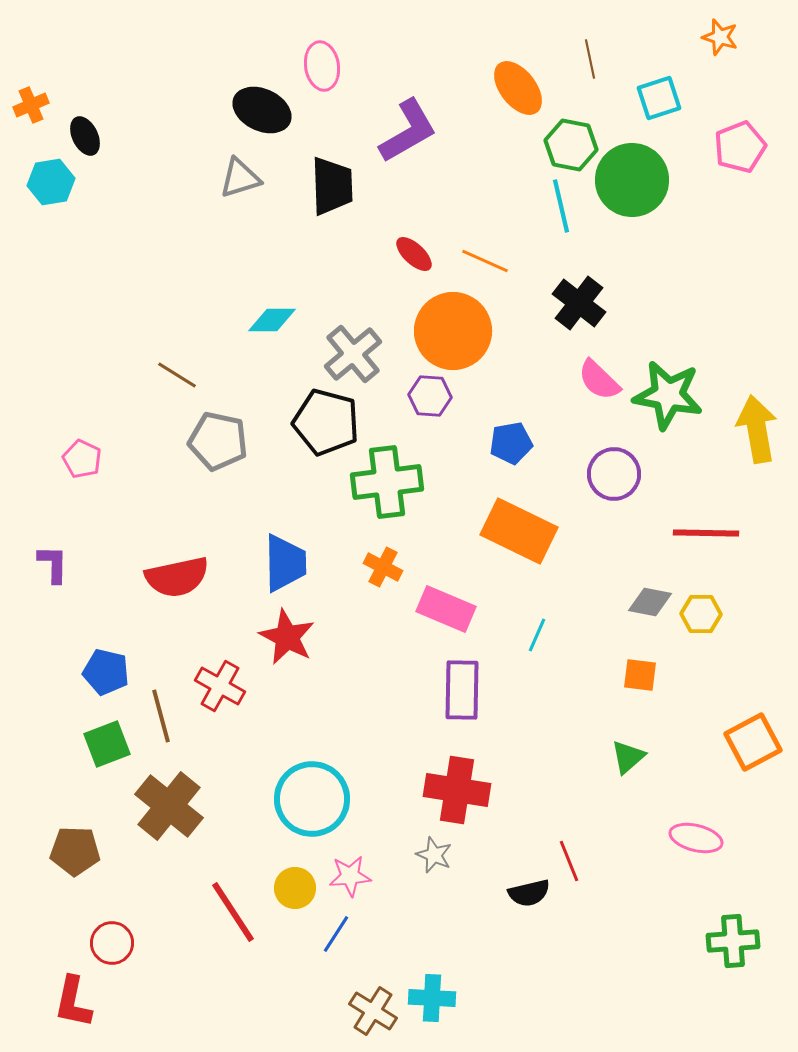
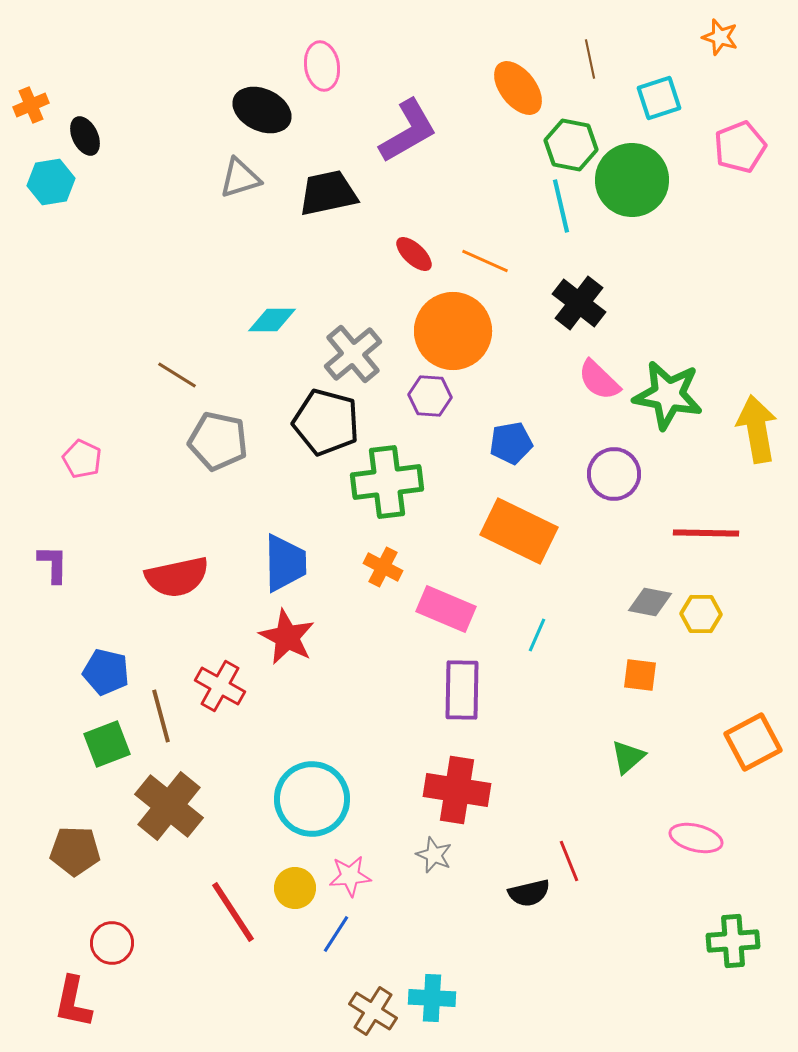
black trapezoid at (332, 186): moved 4 px left, 7 px down; rotated 100 degrees counterclockwise
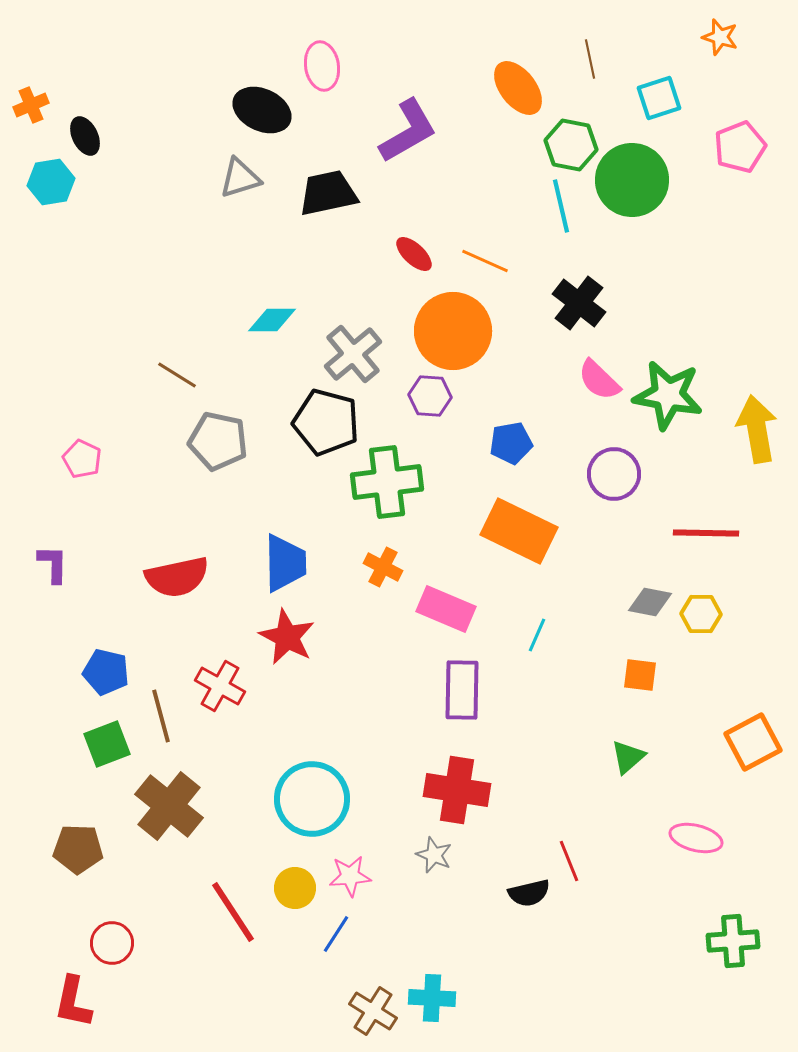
brown pentagon at (75, 851): moved 3 px right, 2 px up
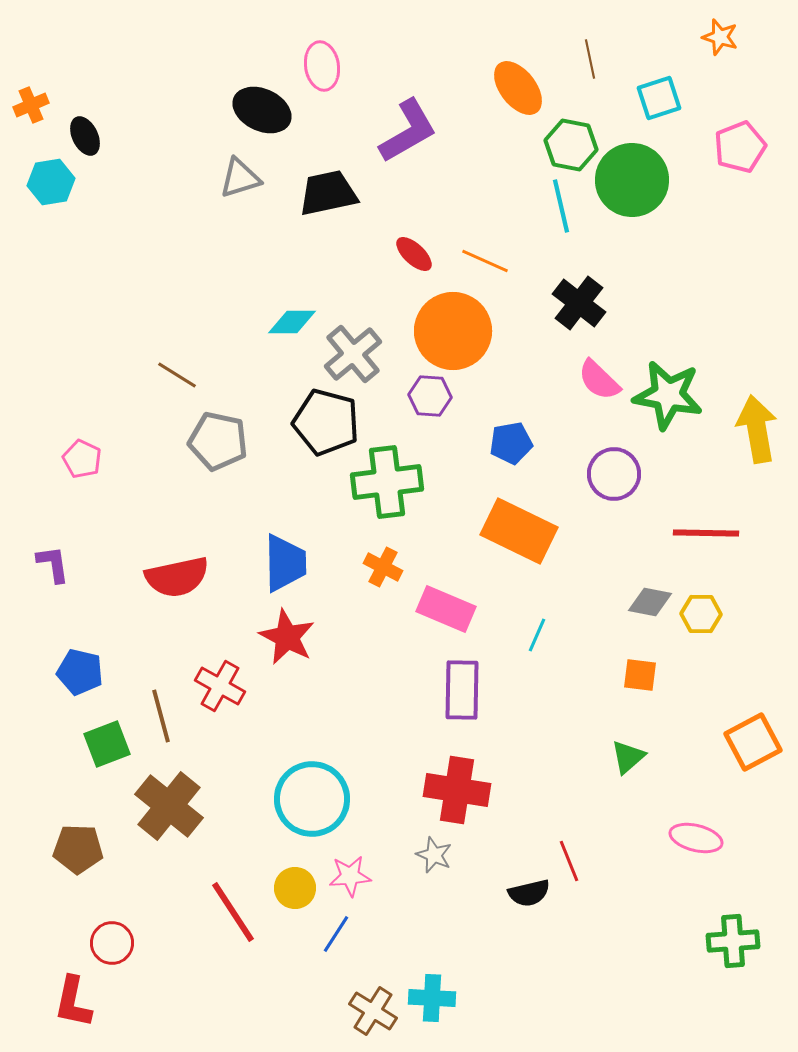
cyan diamond at (272, 320): moved 20 px right, 2 px down
purple L-shape at (53, 564): rotated 9 degrees counterclockwise
blue pentagon at (106, 672): moved 26 px left
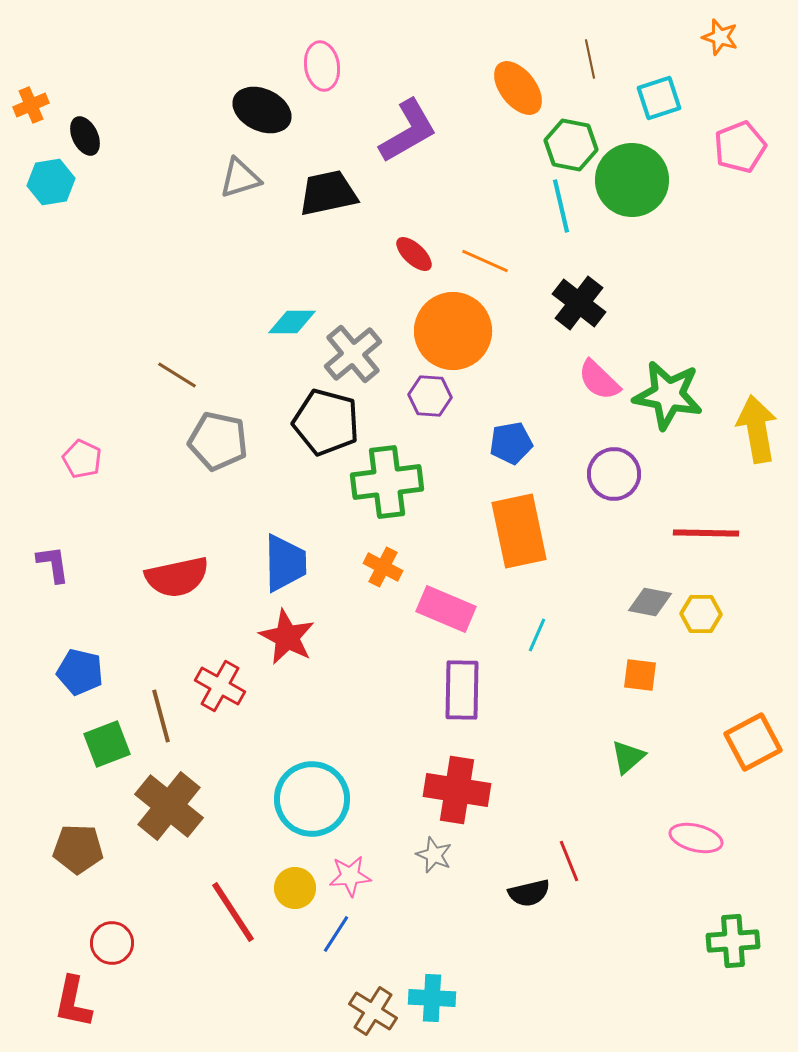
orange rectangle at (519, 531): rotated 52 degrees clockwise
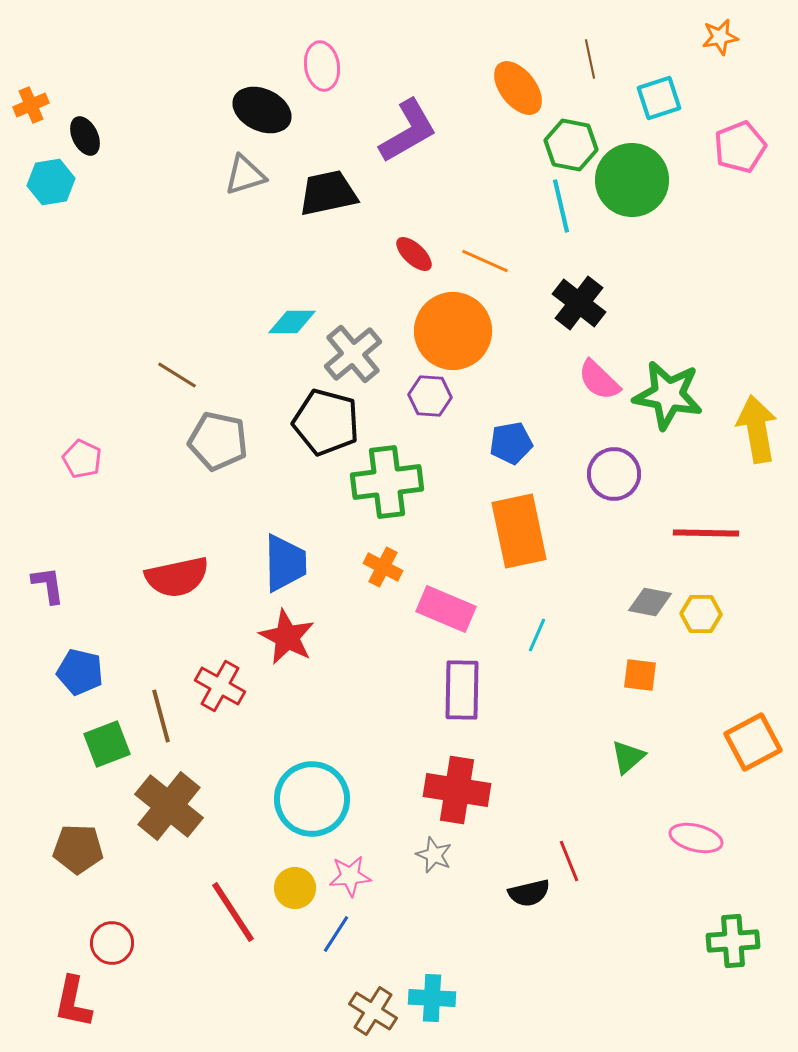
orange star at (720, 37): rotated 27 degrees counterclockwise
gray triangle at (240, 178): moved 5 px right, 3 px up
purple L-shape at (53, 564): moved 5 px left, 21 px down
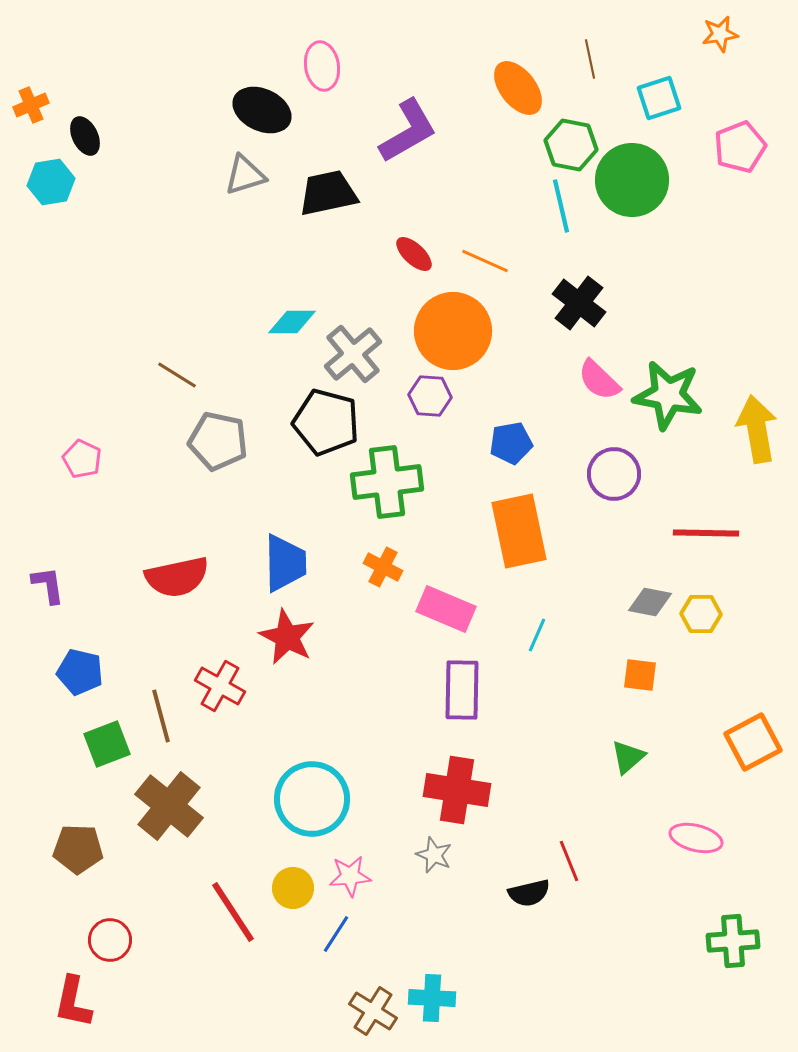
orange star at (720, 37): moved 3 px up
yellow circle at (295, 888): moved 2 px left
red circle at (112, 943): moved 2 px left, 3 px up
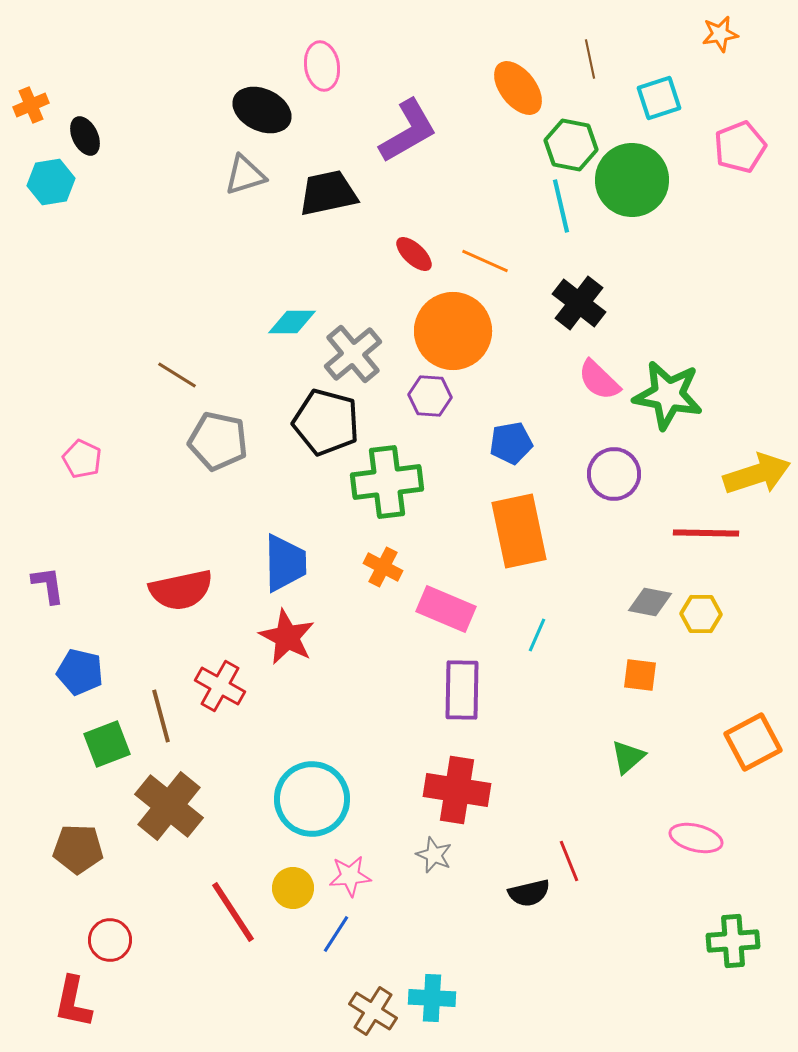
yellow arrow at (757, 429): moved 45 px down; rotated 82 degrees clockwise
red semicircle at (177, 577): moved 4 px right, 13 px down
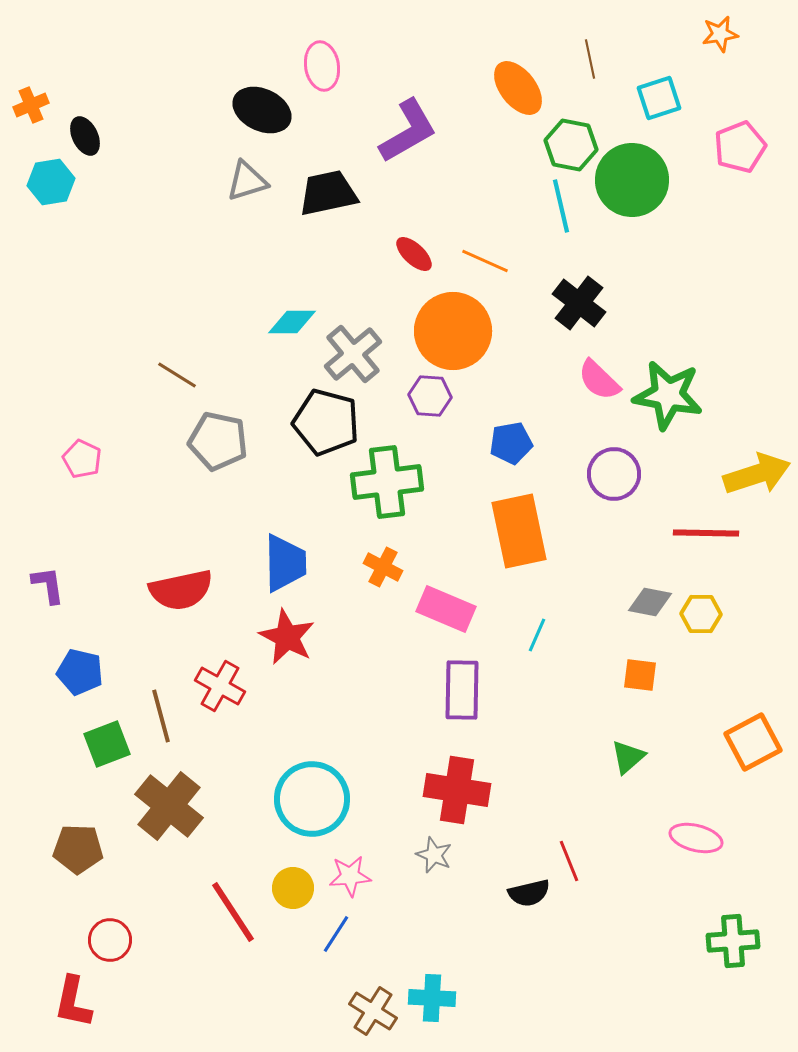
gray triangle at (245, 175): moved 2 px right, 6 px down
